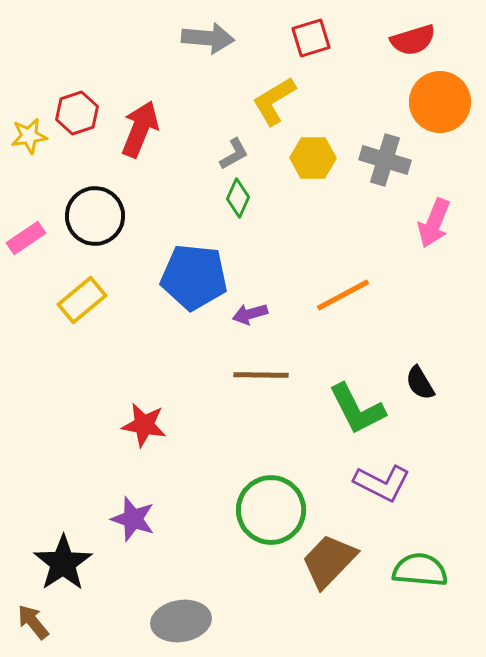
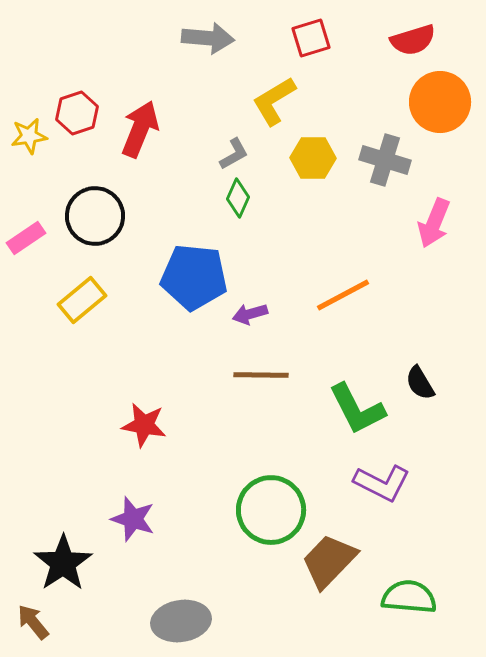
green semicircle: moved 11 px left, 27 px down
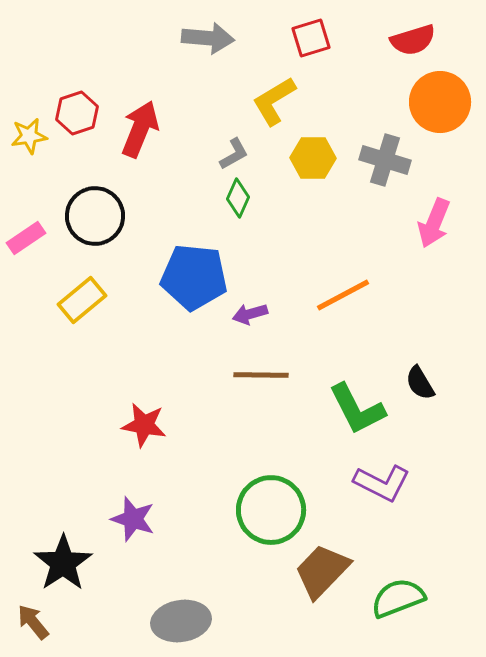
brown trapezoid: moved 7 px left, 10 px down
green semicircle: moved 11 px left, 1 px down; rotated 26 degrees counterclockwise
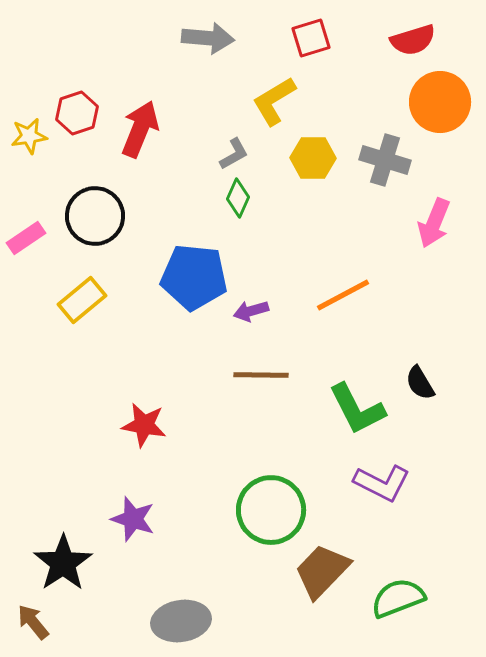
purple arrow: moved 1 px right, 3 px up
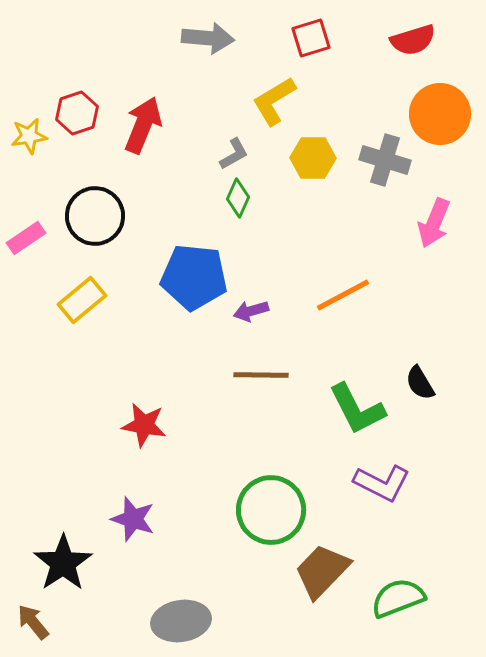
orange circle: moved 12 px down
red arrow: moved 3 px right, 4 px up
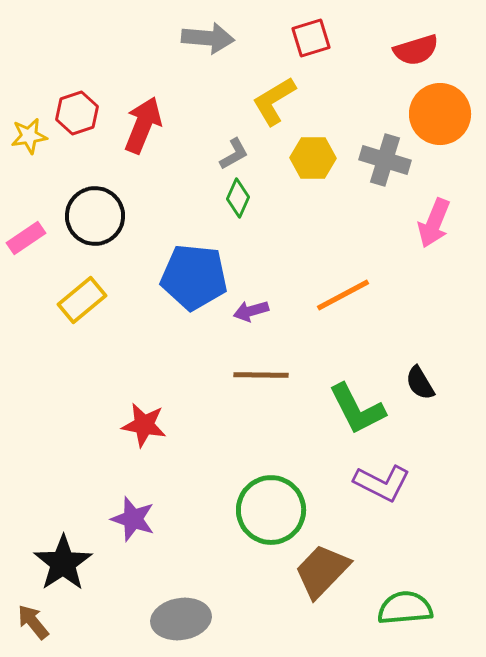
red semicircle: moved 3 px right, 10 px down
green semicircle: moved 7 px right, 10 px down; rotated 16 degrees clockwise
gray ellipse: moved 2 px up
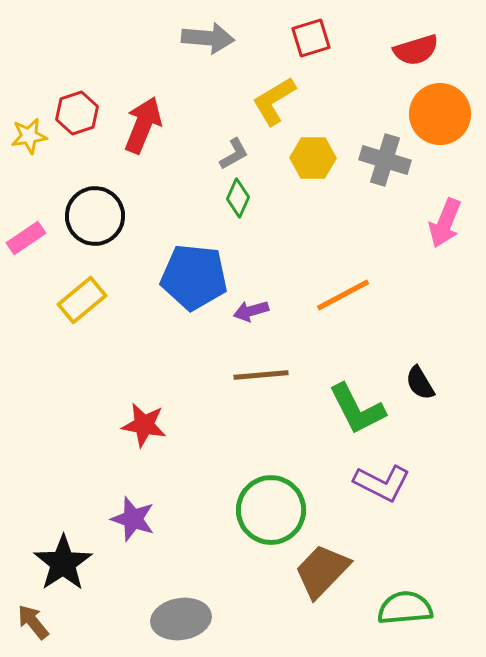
pink arrow: moved 11 px right
brown line: rotated 6 degrees counterclockwise
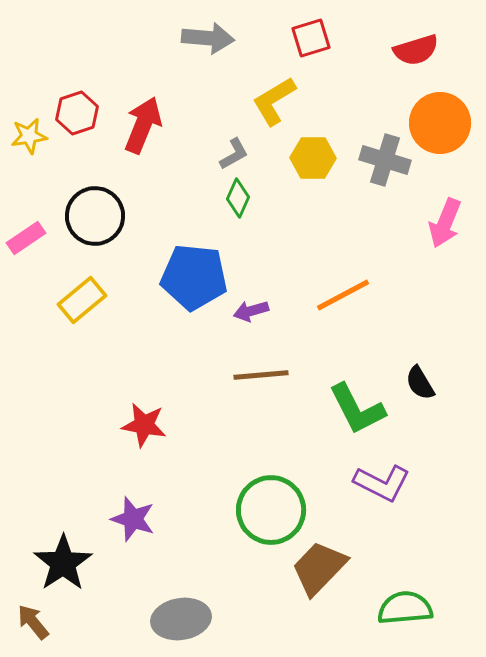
orange circle: moved 9 px down
brown trapezoid: moved 3 px left, 3 px up
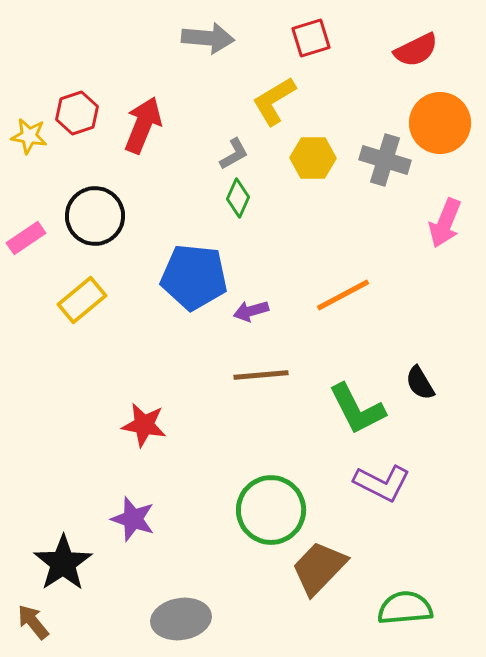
red semicircle: rotated 9 degrees counterclockwise
yellow star: rotated 18 degrees clockwise
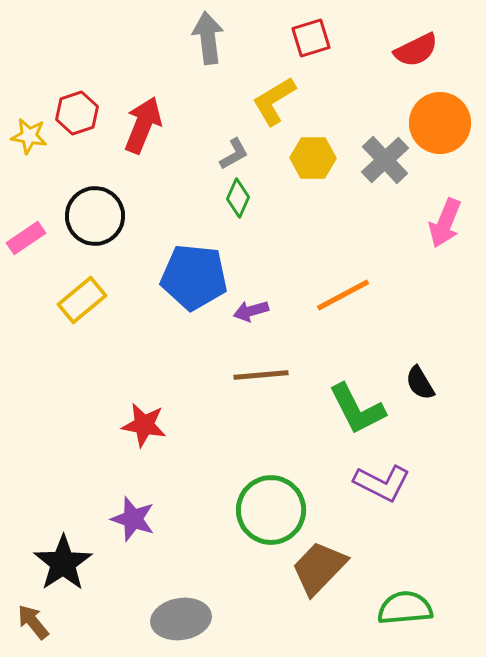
gray arrow: rotated 102 degrees counterclockwise
gray cross: rotated 30 degrees clockwise
